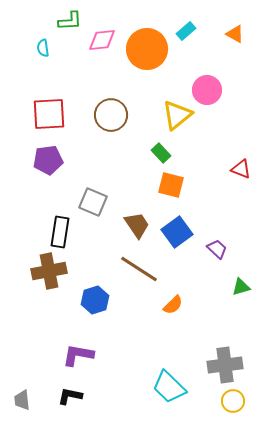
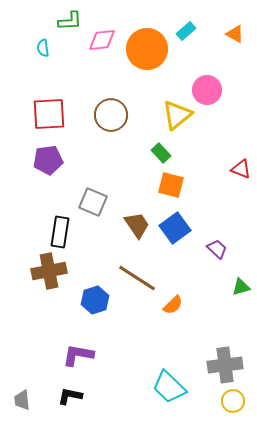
blue square: moved 2 px left, 4 px up
brown line: moved 2 px left, 9 px down
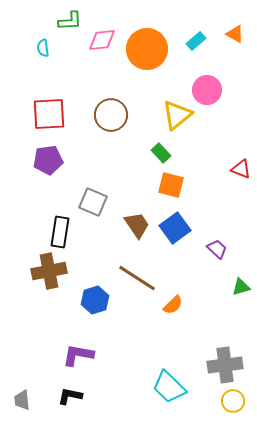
cyan rectangle: moved 10 px right, 10 px down
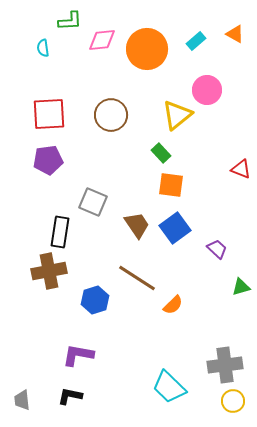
orange square: rotated 8 degrees counterclockwise
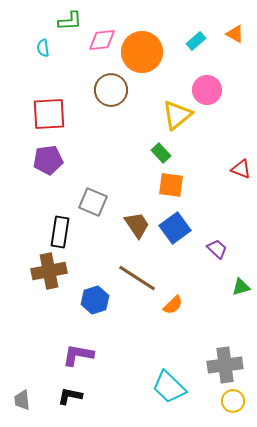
orange circle: moved 5 px left, 3 px down
brown circle: moved 25 px up
